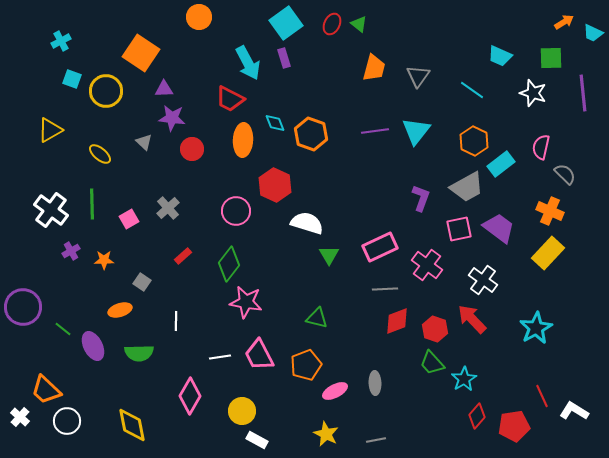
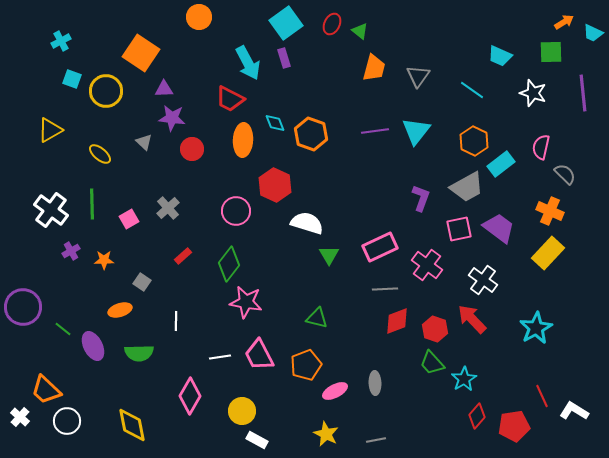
green triangle at (359, 24): moved 1 px right, 7 px down
green square at (551, 58): moved 6 px up
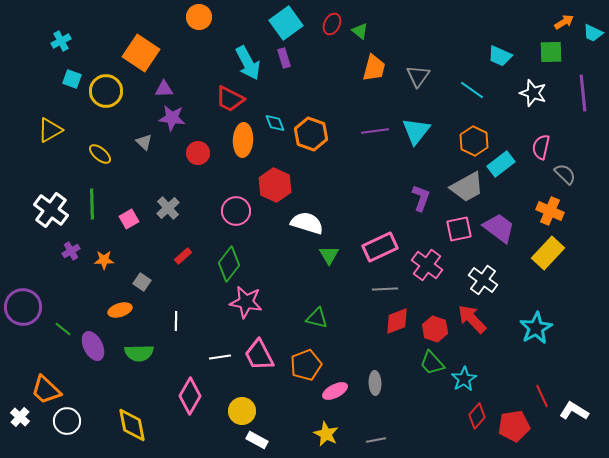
red circle at (192, 149): moved 6 px right, 4 px down
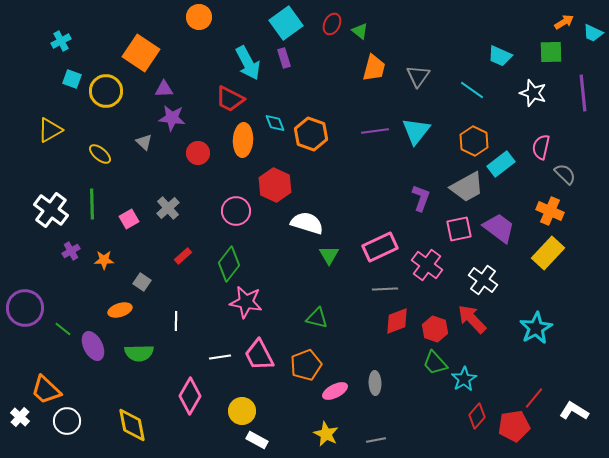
purple circle at (23, 307): moved 2 px right, 1 px down
green trapezoid at (432, 363): moved 3 px right
red line at (542, 396): moved 8 px left, 2 px down; rotated 65 degrees clockwise
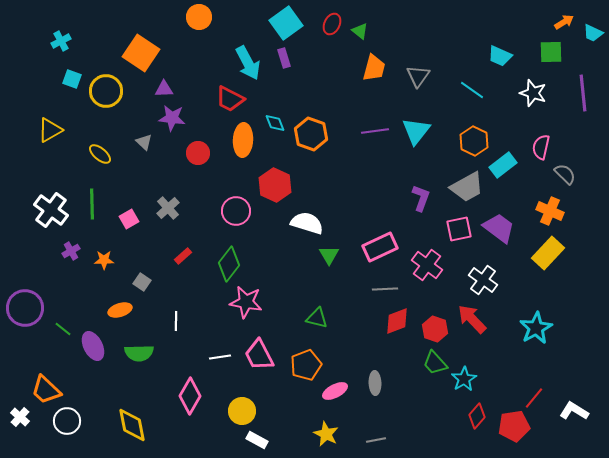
cyan rectangle at (501, 164): moved 2 px right, 1 px down
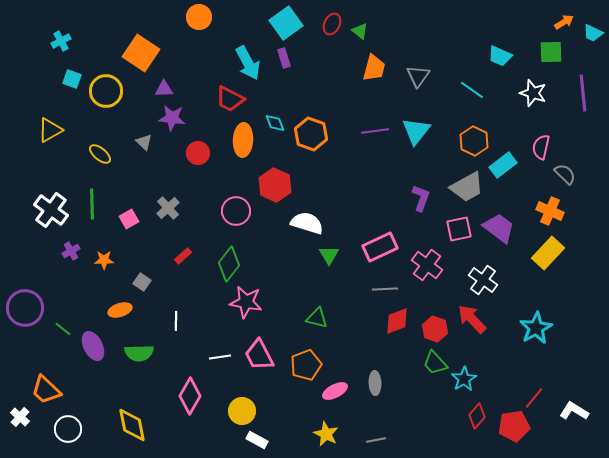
white circle at (67, 421): moved 1 px right, 8 px down
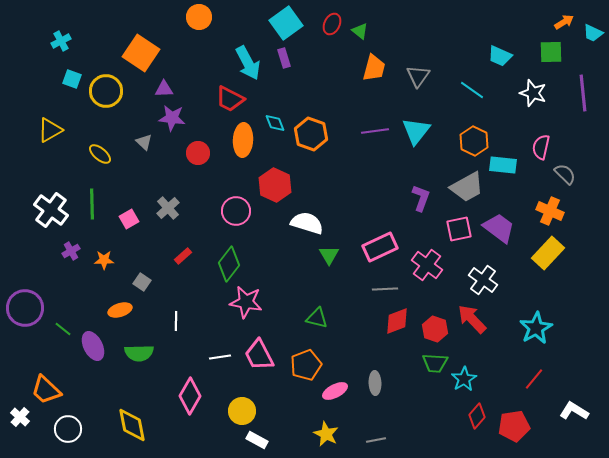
cyan rectangle at (503, 165): rotated 44 degrees clockwise
green trapezoid at (435, 363): rotated 44 degrees counterclockwise
red line at (534, 398): moved 19 px up
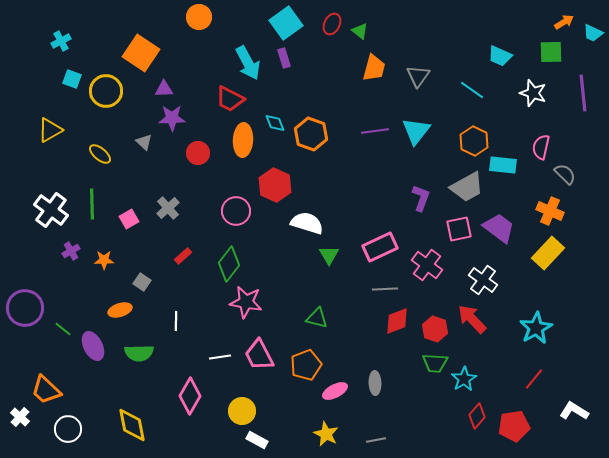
purple star at (172, 118): rotated 8 degrees counterclockwise
